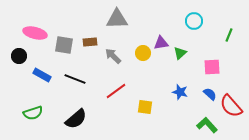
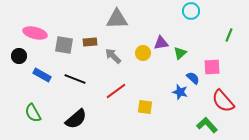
cyan circle: moved 3 px left, 10 px up
blue semicircle: moved 17 px left, 16 px up
red semicircle: moved 8 px left, 5 px up
green semicircle: rotated 78 degrees clockwise
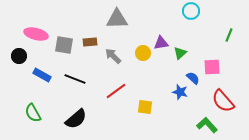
pink ellipse: moved 1 px right, 1 px down
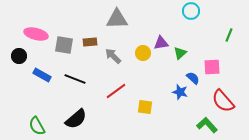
green semicircle: moved 4 px right, 13 px down
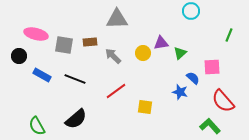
green L-shape: moved 3 px right, 1 px down
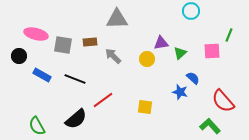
gray square: moved 1 px left
yellow circle: moved 4 px right, 6 px down
pink square: moved 16 px up
red line: moved 13 px left, 9 px down
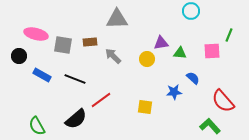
green triangle: rotated 48 degrees clockwise
blue star: moved 6 px left; rotated 21 degrees counterclockwise
red line: moved 2 px left
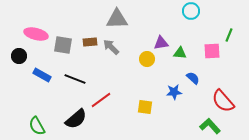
gray arrow: moved 2 px left, 9 px up
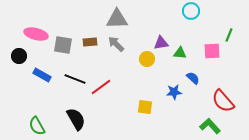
gray arrow: moved 5 px right, 3 px up
red line: moved 13 px up
black semicircle: rotated 80 degrees counterclockwise
